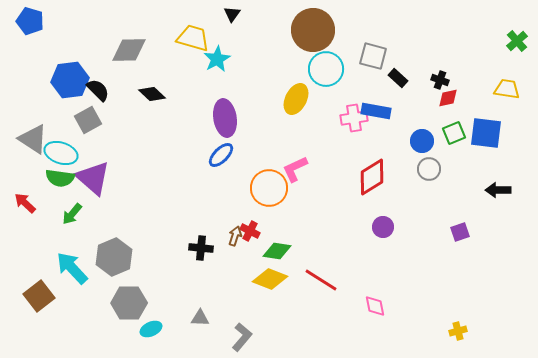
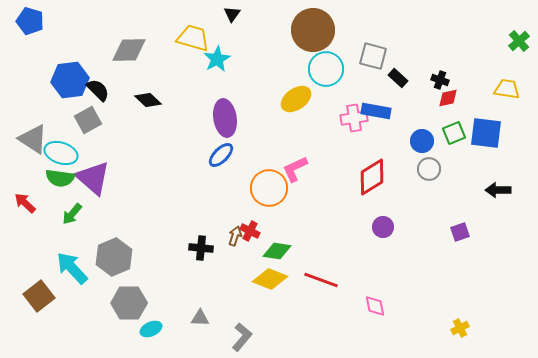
green cross at (517, 41): moved 2 px right
black diamond at (152, 94): moved 4 px left, 6 px down
yellow ellipse at (296, 99): rotated 28 degrees clockwise
red line at (321, 280): rotated 12 degrees counterclockwise
yellow cross at (458, 331): moved 2 px right, 3 px up; rotated 12 degrees counterclockwise
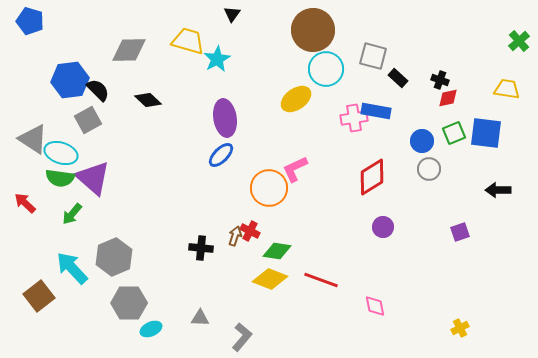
yellow trapezoid at (193, 38): moved 5 px left, 3 px down
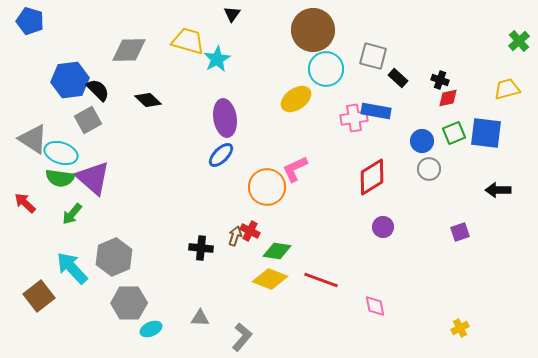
yellow trapezoid at (507, 89): rotated 24 degrees counterclockwise
orange circle at (269, 188): moved 2 px left, 1 px up
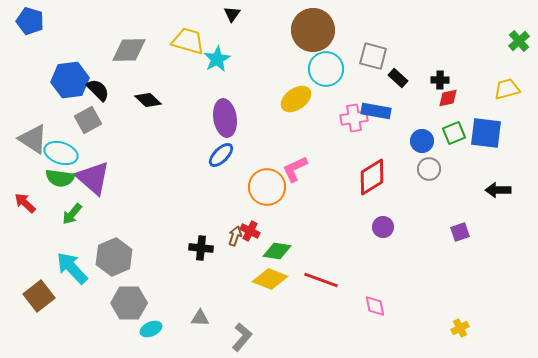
black cross at (440, 80): rotated 18 degrees counterclockwise
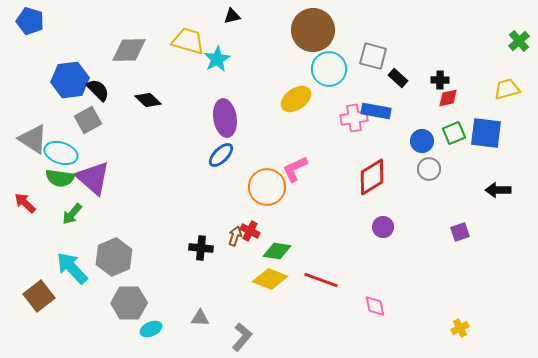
black triangle at (232, 14): moved 2 px down; rotated 42 degrees clockwise
cyan circle at (326, 69): moved 3 px right
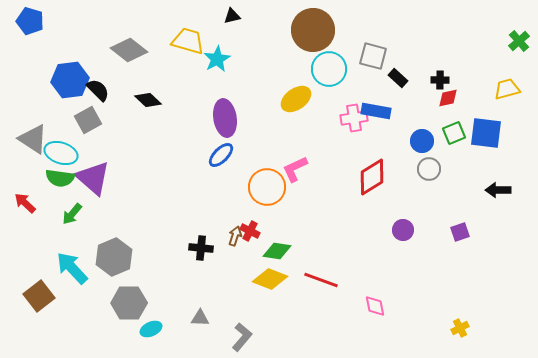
gray diamond at (129, 50): rotated 39 degrees clockwise
purple circle at (383, 227): moved 20 px right, 3 px down
